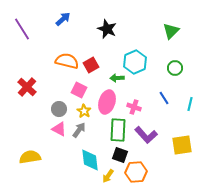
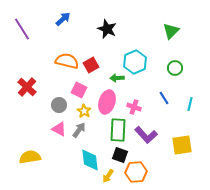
gray circle: moved 4 px up
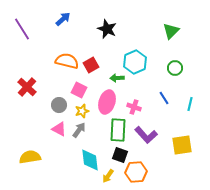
yellow star: moved 2 px left; rotated 24 degrees clockwise
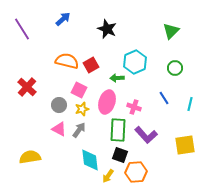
yellow star: moved 2 px up
yellow square: moved 3 px right
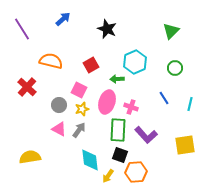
orange semicircle: moved 16 px left
green arrow: moved 1 px down
pink cross: moved 3 px left
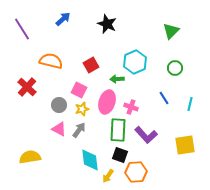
black star: moved 5 px up
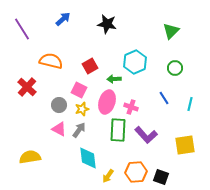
black star: rotated 12 degrees counterclockwise
red square: moved 1 px left, 1 px down
green arrow: moved 3 px left
black square: moved 41 px right, 22 px down
cyan diamond: moved 2 px left, 2 px up
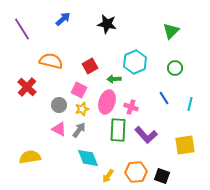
cyan diamond: rotated 15 degrees counterclockwise
black square: moved 1 px right, 1 px up
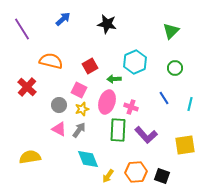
cyan diamond: moved 1 px down
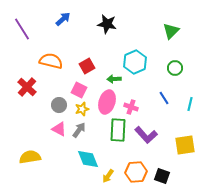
red square: moved 3 px left
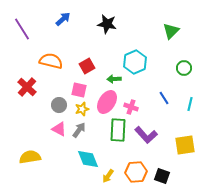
green circle: moved 9 px right
pink square: rotated 14 degrees counterclockwise
pink ellipse: rotated 15 degrees clockwise
